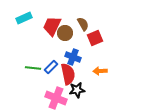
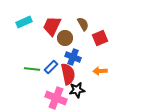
cyan rectangle: moved 4 px down
brown circle: moved 5 px down
red square: moved 5 px right
green line: moved 1 px left, 1 px down
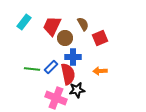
cyan rectangle: rotated 28 degrees counterclockwise
blue cross: rotated 21 degrees counterclockwise
